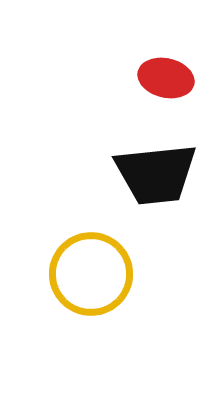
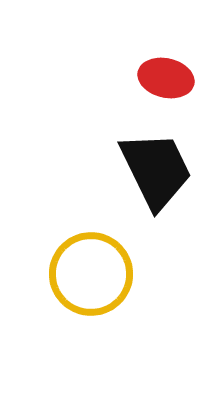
black trapezoid: moved 4 px up; rotated 110 degrees counterclockwise
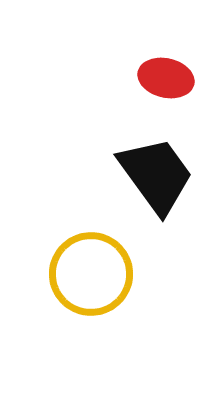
black trapezoid: moved 5 px down; rotated 10 degrees counterclockwise
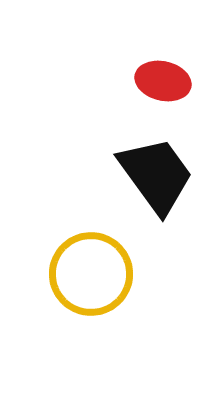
red ellipse: moved 3 px left, 3 px down
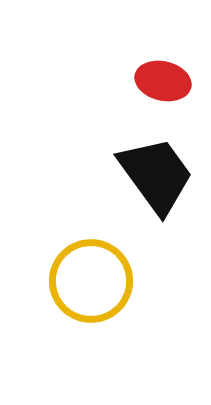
yellow circle: moved 7 px down
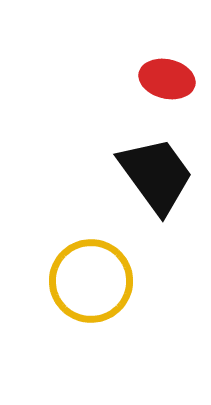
red ellipse: moved 4 px right, 2 px up
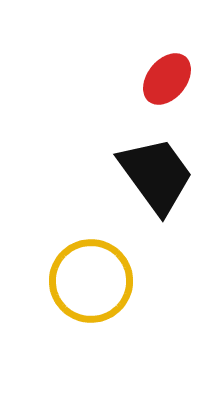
red ellipse: rotated 64 degrees counterclockwise
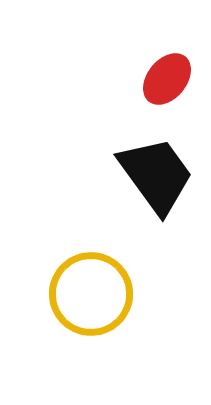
yellow circle: moved 13 px down
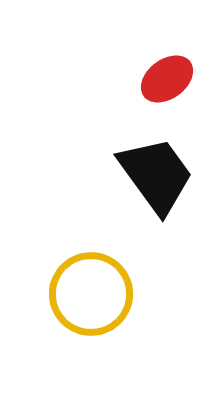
red ellipse: rotated 14 degrees clockwise
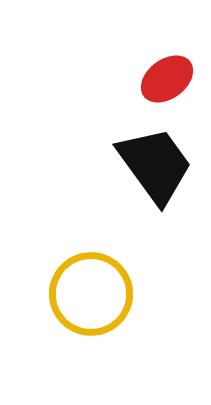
black trapezoid: moved 1 px left, 10 px up
